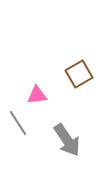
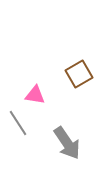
pink triangle: moved 2 px left; rotated 15 degrees clockwise
gray arrow: moved 3 px down
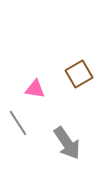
pink triangle: moved 6 px up
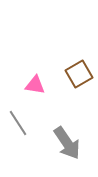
pink triangle: moved 4 px up
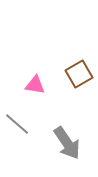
gray line: moved 1 px left, 1 px down; rotated 16 degrees counterclockwise
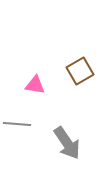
brown square: moved 1 px right, 3 px up
gray line: rotated 36 degrees counterclockwise
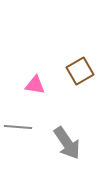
gray line: moved 1 px right, 3 px down
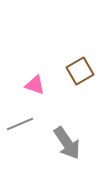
pink triangle: rotated 10 degrees clockwise
gray line: moved 2 px right, 3 px up; rotated 28 degrees counterclockwise
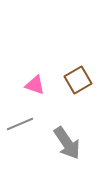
brown square: moved 2 px left, 9 px down
